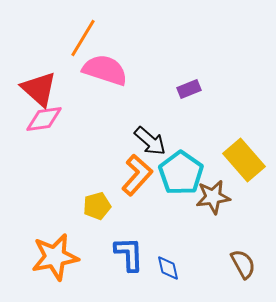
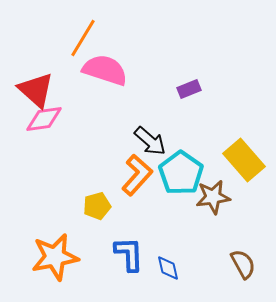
red triangle: moved 3 px left, 1 px down
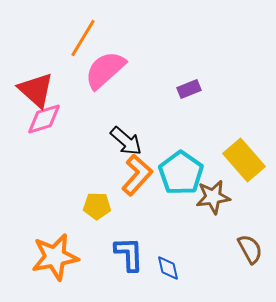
pink semicircle: rotated 60 degrees counterclockwise
pink diamond: rotated 9 degrees counterclockwise
black arrow: moved 24 px left
yellow pentagon: rotated 16 degrees clockwise
brown semicircle: moved 7 px right, 15 px up
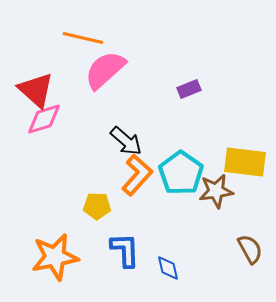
orange line: rotated 72 degrees clockwise
yellow rectangle: moved 1 px right, 2 px down; rotated 42 degrees counterclockwise
brown star: moved 3 px right, 6 px up
blue L-shape: moved 4 px left, 4 px up
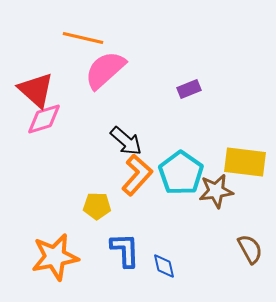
blue diamond: moved 4 px left, 2 px up
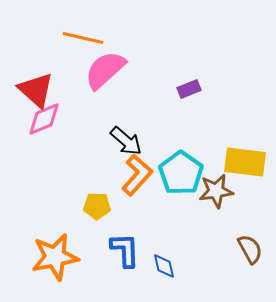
pink diamond: rotated 6 degrees counterclockwise
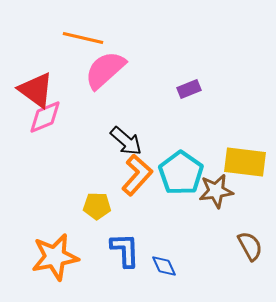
red triangle: rotated 6 degrees counterclockwise
pink diamond: moved 1 px right, 2 px up
brown semicircle: moved 3 px up
blue diamond: rotated 12 degrees counterclockwise
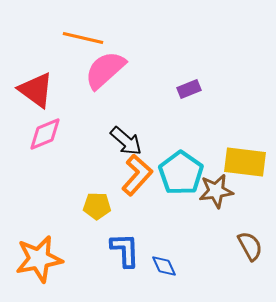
pink diamond: moved 17 px down
orange star: moved 16 px left, 2 px down
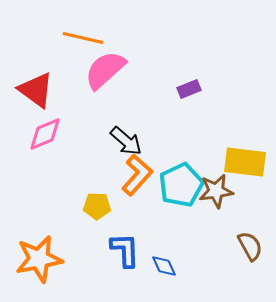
cyan pentagon: moved 12 px down; rotated 12 degrees clockwise
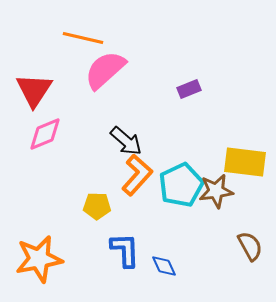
red triangle: moved 2 px left; rotated 27 degrees clockwise
